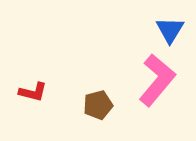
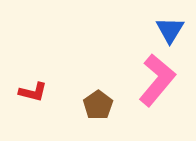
brown pentagon: rotated 20 degrees counterclockwise
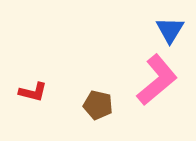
pink L-shape: rotated 10 degrees clockwise
brown pentagon: rotated 24 degrees counterclockwise
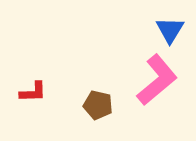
red L-shape: rotated 16 degrees counterclockwise
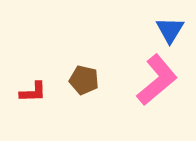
brown pentagon: moved 14 px left, 25 px up
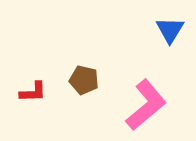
pink L-shape: moved 11 px left, 25 px down
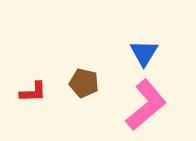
blue triangle: moved 26 px left, 23 px down
brown pentagon: moved 3 px down
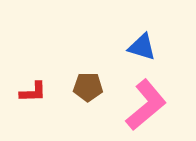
blue triangle: moved 2 px left, 6 px up; rotated 44 degrees counterclockwise
brown pentagon: moved 4 px right, 4 px down; rotated 12 degrees counterclockwise
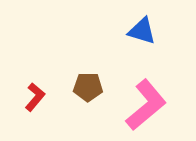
blue triangle: moved 16 px up
red L-shape: moved 2 px right, 5 px down; rotated 48 degrees counterclockwise
